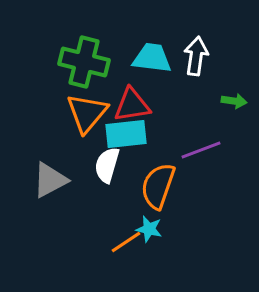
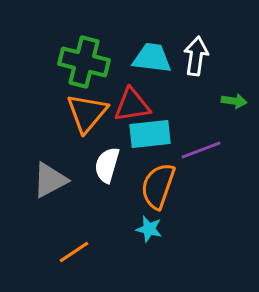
cyan rectangle: moved 24 px right
orange line: moved 52 px left, 10 px down
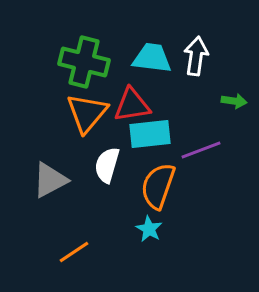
cyan star: rotated 16 degrees clockwise
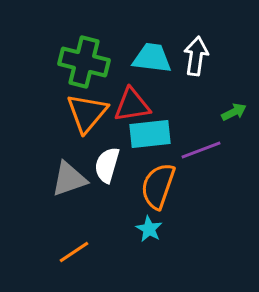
green arrow: moved 11 px down; rotated 35 degrees counterclockwise
gray triangle: moved 19 px right, 1 px up; rotated 9 degrees clockwise
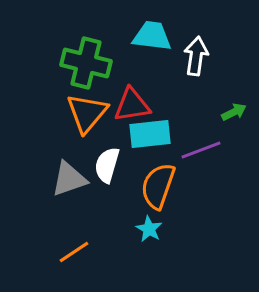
cyan trapezoid: moved 22 px up
green cross: moved 2 px right, 1 px down
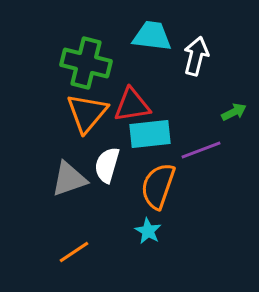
white arrow: rotated 6 degrees clockwise
cyan star: moved 1 px left, 2 px down
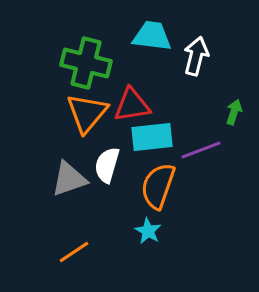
green arrow: rotated 45 degrees counterclockwise
cyan rectangle: moved 2 px right, 3 px down
